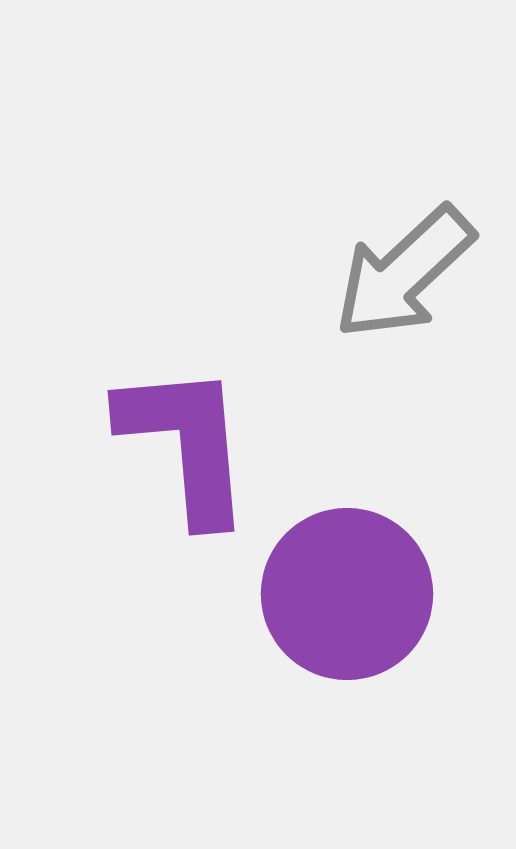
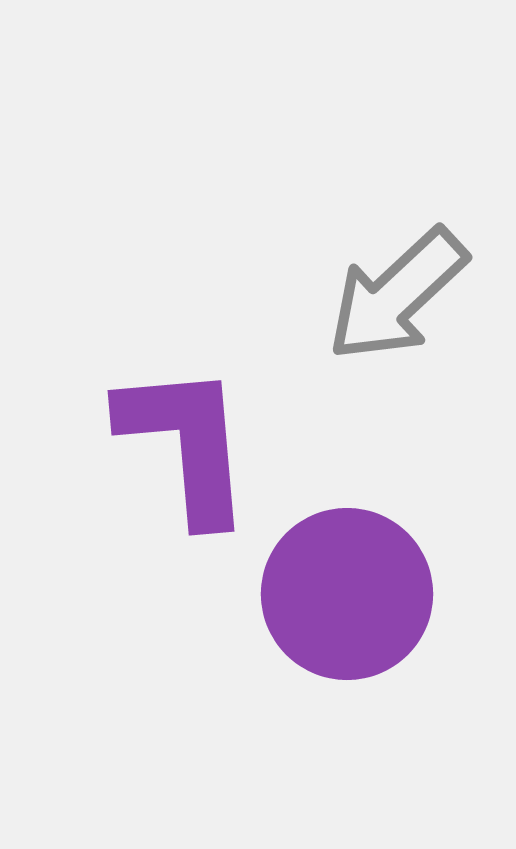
gray arrow: moved 7 px left, 22 px down
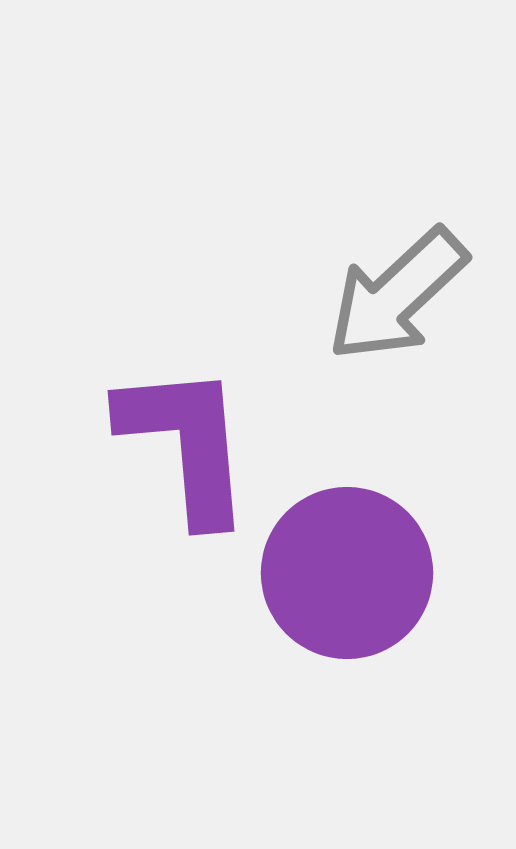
purple circle: moved 21 px up
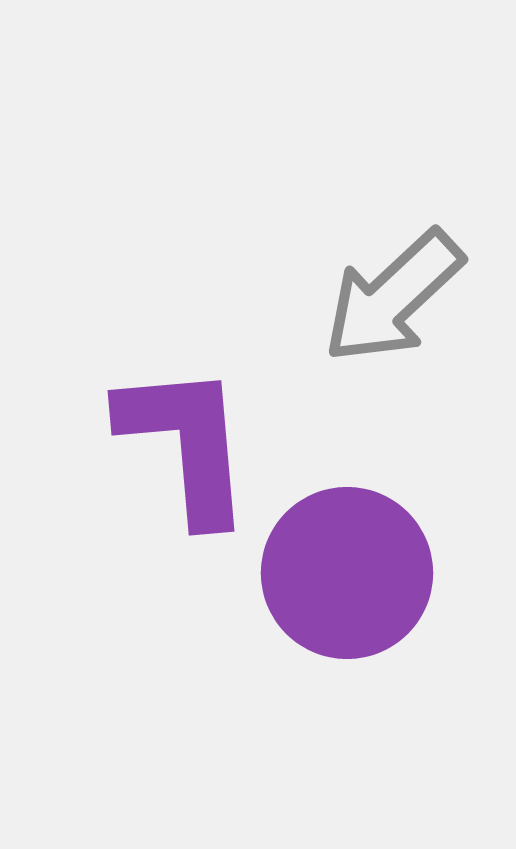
gray arrow: moved 4 px left, 2 px down
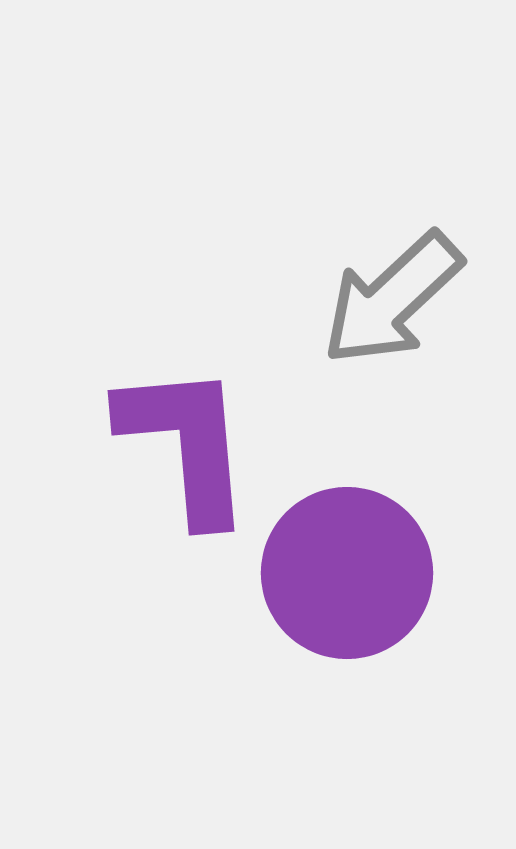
gray arrow: moved 1 px left, 2 px down
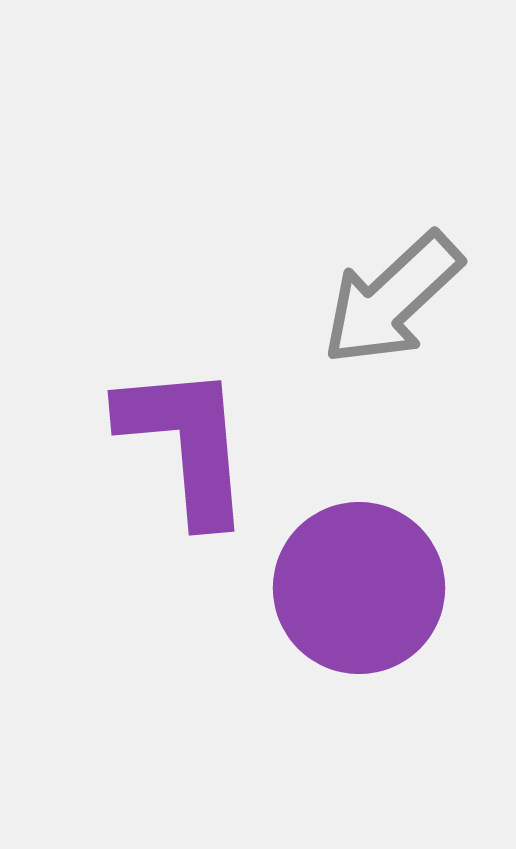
purple circle: moved 12 px right, 15 px down
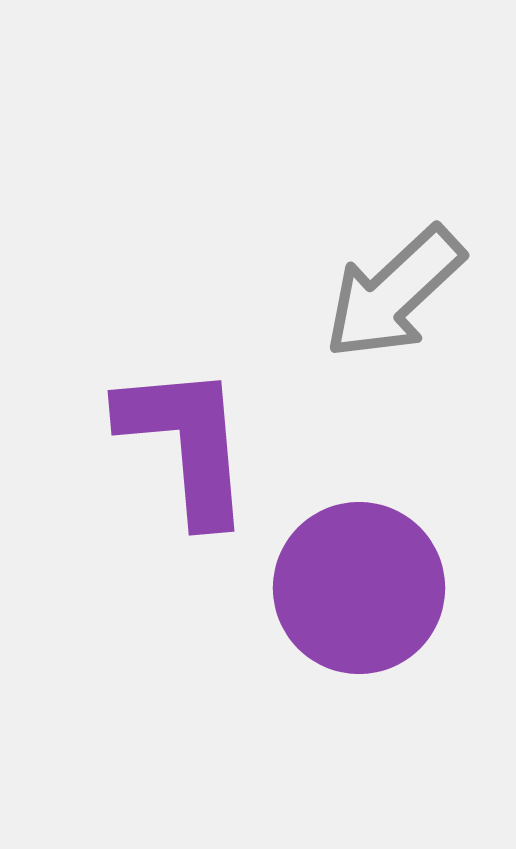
gray arrow: moved 2 px right, 6 px up
